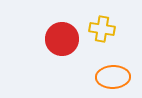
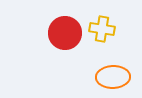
red circle: moved 3 px right, 6 px up
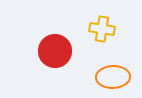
red circle: moved 10 px left, 18 px down
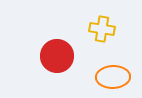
red circle: moved 2 px right, 5 px down
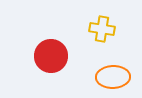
red circle: moved 6 px left
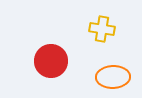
red circle: moved 5 px down
